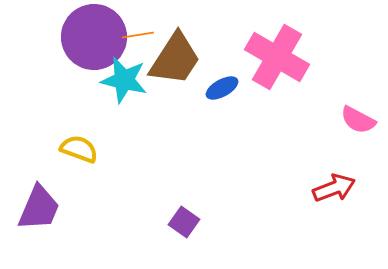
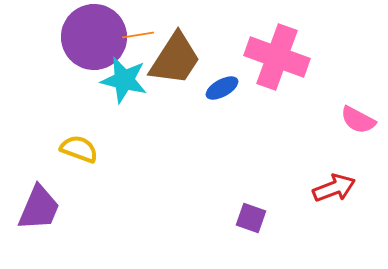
pink cross: rotated 10 degrees counterclockwise
purple square: moved 67 px right, 4 px up; rotated 16 degrees counterclockwise
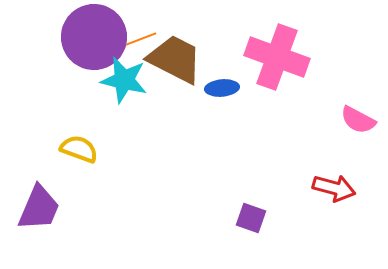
orange line: moved 3 px right, 4 px down; rotated 12 degrees counterclockwise
brown trapezoid: rotated 96 degrees counterclockwise
blue ellipse: rotated 24 degrees clockwise
red arrow: rotated 36 degrees clockwise
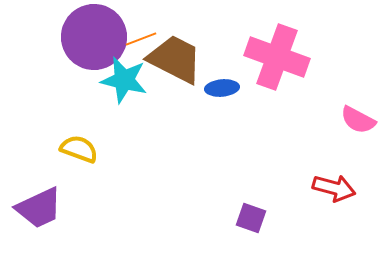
purple trapezoid: rotated 42 degrees clockwise
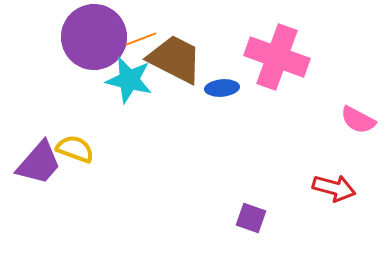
cyan star: moved 5 px right
yellow semicircle: moved 4 px left
purple trapezoid: moved 45 px up; rotated 24 degrees counterclockwise
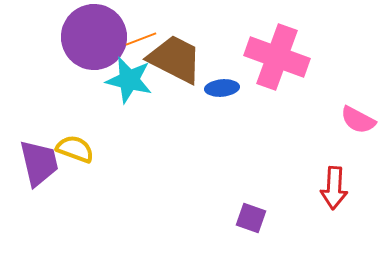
purple trapezoid: rotated 54 degrees counterclockwise
red arrow: rotated 78 degrees clockwise
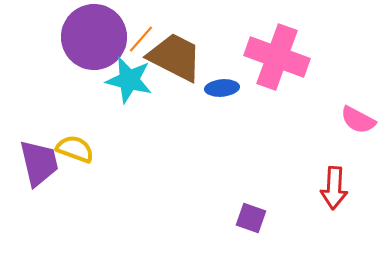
orange line: rotated 28 degrees counterclockwise
brown trapezoid: moved 2 px up
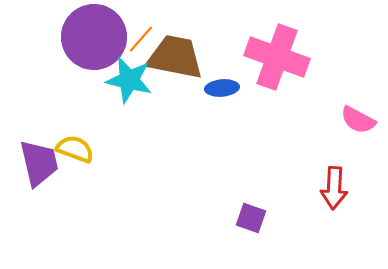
brown trapezoid: rotated 16 degrees counterclockwise
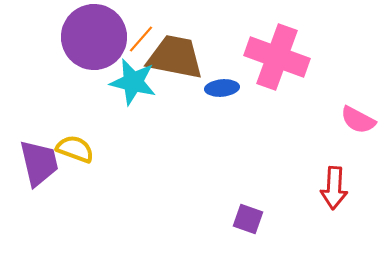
cyan star: moved 4 px right, 2 px down
purple square: moved 3 px left, 1 px down
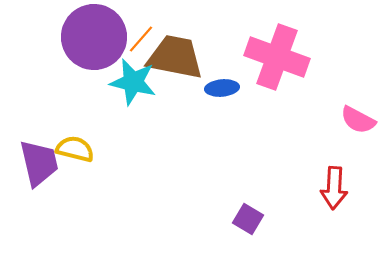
yellow semicircle: rotated 6 degrees counterclockwise
purple square: rotated 12 degrees clockwise
